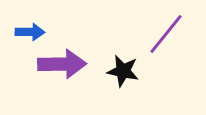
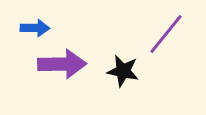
blue arrow: moved 5 px right, 4 px up
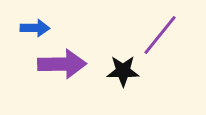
purple line: moved 6 px left, 1 px down
black star: rotated 12 degrees counterclockwise
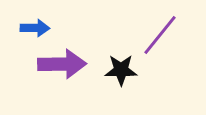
black star: moved 2 px left, 1 px up
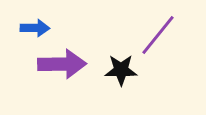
purple line: moved 2 px left
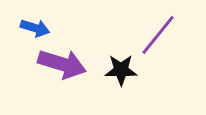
blue arrow: rotated 16 degrees clockwise
purple arrow: rotated 18 degrees clockwise
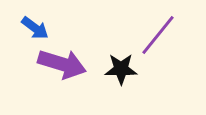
blue arrow: rotated 20 degrees clockwise
black star: moved 1 px up
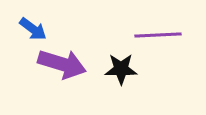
blue arrow: moved 2 px left, 1 px down
purple line: rotated 48 degrees clockwise
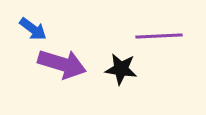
purple line: moved 1 px right, 1 px down
black star: rotated 8 degrees clockwise
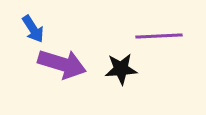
blue arrow: rotated 20 degrees clockwise
black star: rotated 12 degrees counterclockwise
